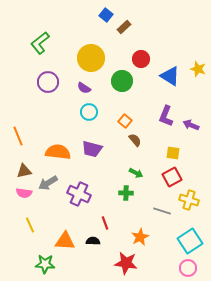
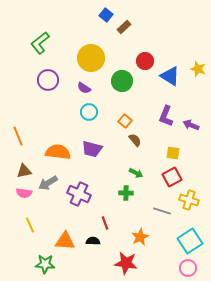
red circle: moved 4 px right, 2 px down
purple circle: moved 2 px up
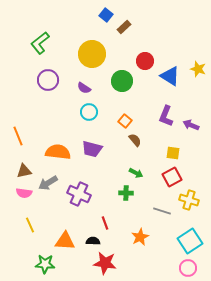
yellow circle: moved 1 px right, 4 px up
red star: moved 21 px left
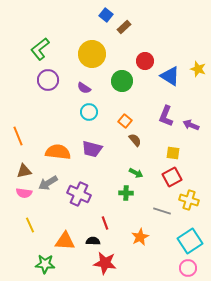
green L-shape: moved 6 px down
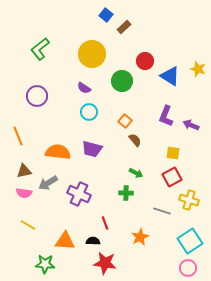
purple circle: moved 11 px left, 16 px down
yellow line: moved 2 px left; rotated 35 degrees counterclockwise
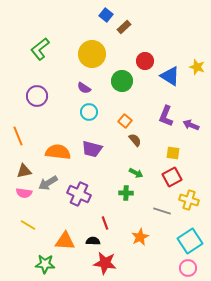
yellow star: moved 1 px left, 2 px up
